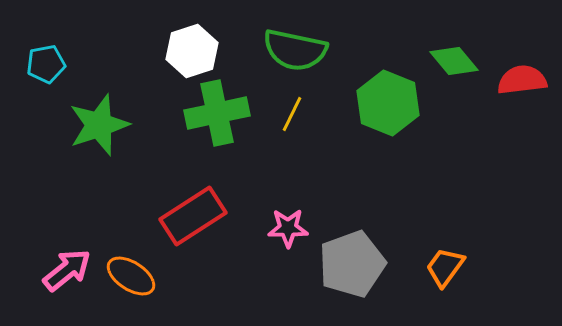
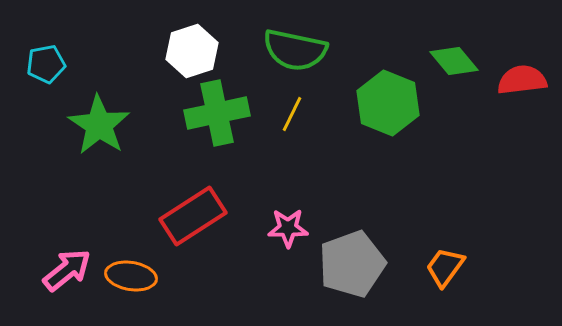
green star: rotated 20 degrees counterclockwise
orange ellipse: rotated 24 degrees counterclockwise
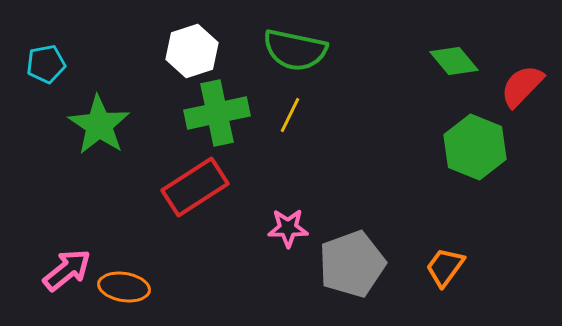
red semicircle: moved 6 px down; rotated 39 degrees counterclockwise
green hexagon: moved 87 px right, 44 px down
yellow line: moved 2 px left, 1 px down
red rectangle: moved 2 px right, 29 px up
orange ellipse: moved 7 px left, 11 px down
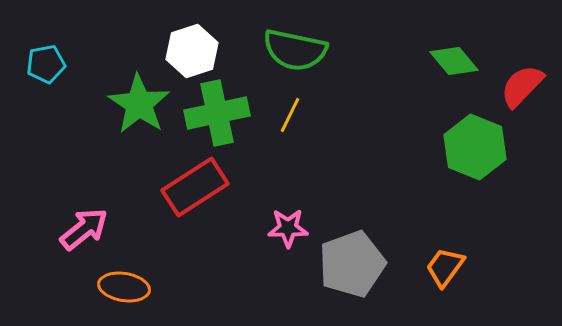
green star: moved 40 px right, 21 px up
pink arrow: moved 17 px right, 41 px up
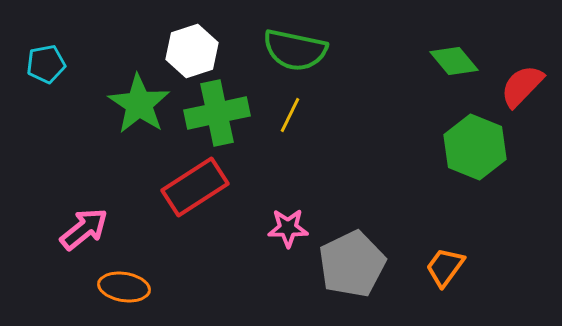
gray pentagon: rotated 6 degrees counterclockwise
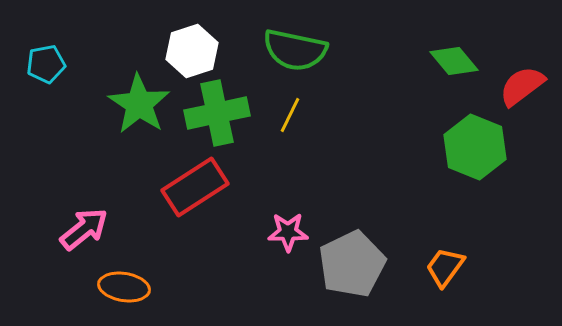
red semicircle: rotated 9 degrees clockwise
pink star: moved 4 px down
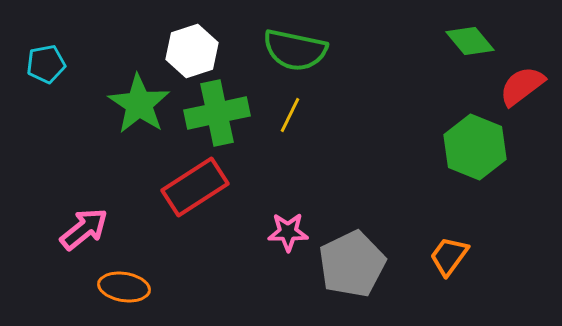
green diamond: moved 16 px right, 20 px up
orange trapezoid: moved 4 px right, 11 px up
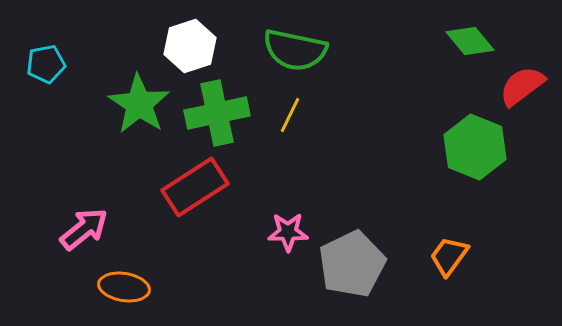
white hexagon: moved 2 px left, 5 px up
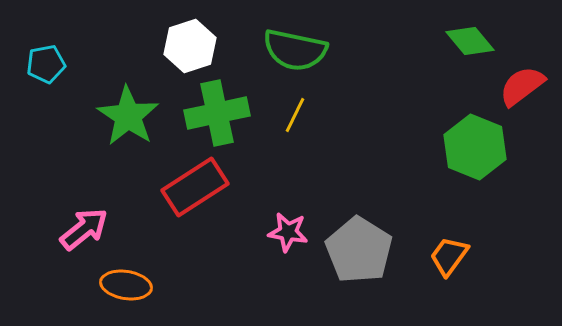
green star: moved 11 px left, 12 px down
yellow line: moved 5 px right
pink star: rotated 9 degrees clockwise
gray pentagon: moved 7 px right, 14 px up; rotated 14 degrees counterclockwise
orange ellipse: moved 2 px right, 2 px up
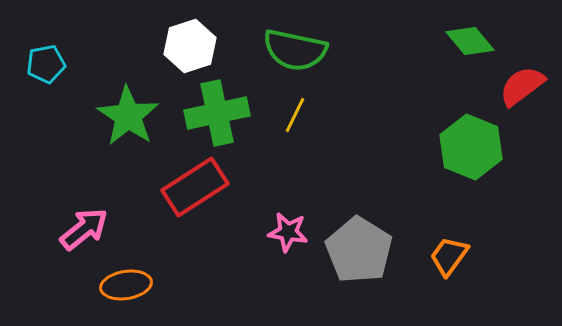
green hexagon: moved 4 px left
orange ellipse: rotated 18 degrees counterclockwise
